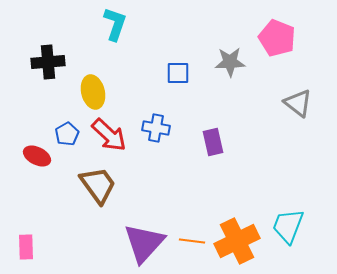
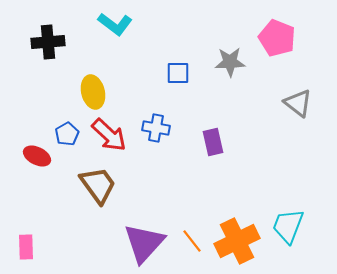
cyan L-shape: rotated 108 degrees clockwise
black cross: moved 20 px up
orange line: rotated 45 degrees clockwise
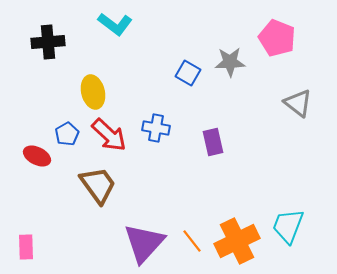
blue square: moved 10 px right; rotated 30 degrees clockwise
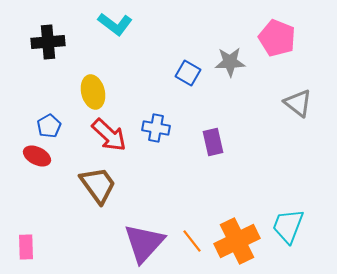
blue pentagon: moved 18 px left, 8 px up
